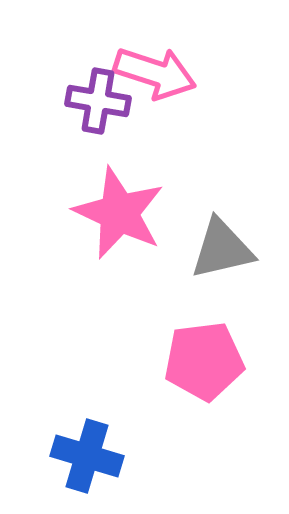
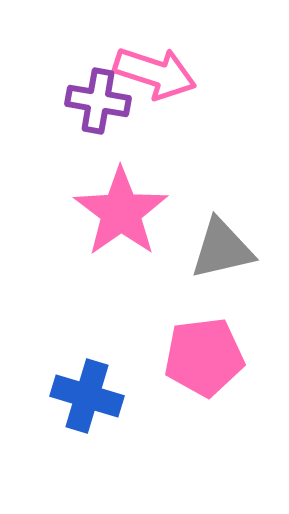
pink star: moved 2 px right, 1 px up; rotated 12 degrees clockwise
pink pentagon: moved 4 px up
blue cross: moved 60 px up
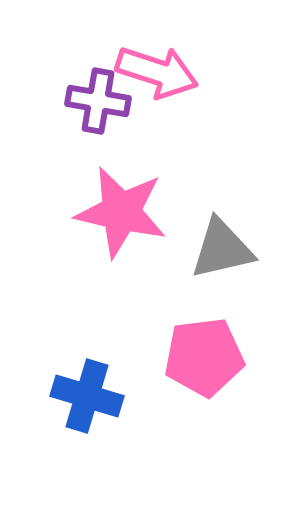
pink arrow: moved 2 px right, 1 px up
pink star: rotated 24 degrees counterclockwise
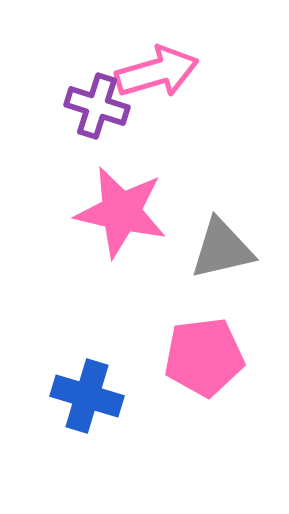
pink arrow: rotated 34 degrees counterclockwise
purple cross: moved 1 px left, 5 px down; rotated 8 degrees clockwise
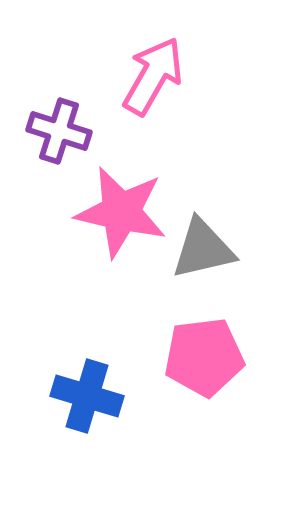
pink arrow: moved 4 px left, 4 px down; rotated 44 degrees counterclockwise
purple cross: moved 38 px left, 25 px down
gray triangle: moved 19 px left
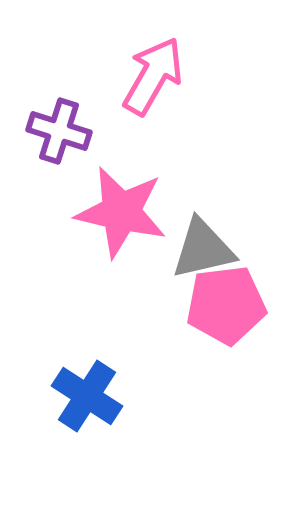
pink pentagon: moved 22 px right, 52 px up
blue cross: rotated 16 degrees clockwise
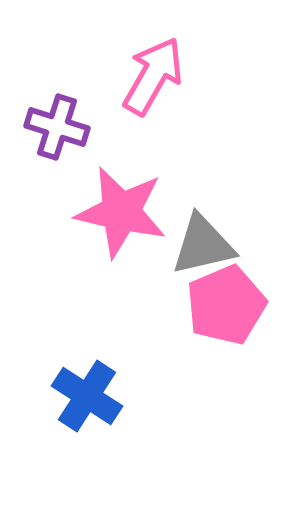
purple cross: moved 2 px left, 4 px up
gray triangle: moved 4 px up
pink pentagon: rotated 16 degrees counterclockwise
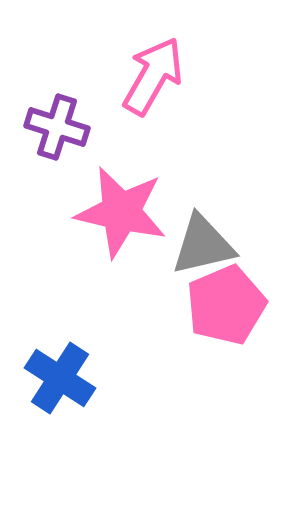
blue cross: moved 27 px left, 18 px up
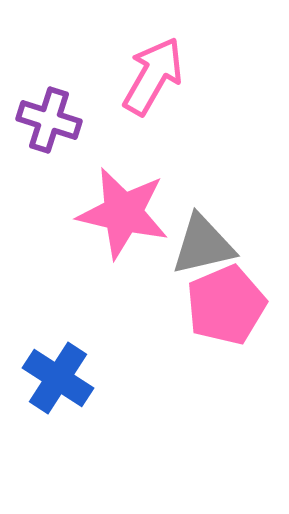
purple cross: moved 8 px left, 7 px up
pink star: moved 2 px right, 1 px down
blue cross: moved 2 px left
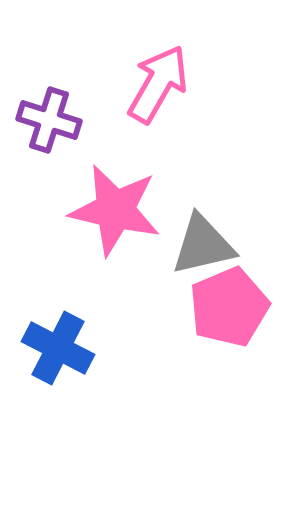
pink arrow: moved 5 px right, 8 px down
pink star: moved 8 px left, 3 px up
pink pentagon: moved 3 px right, 2 px down
blue cross: moved 30 px up; rotated 6 degrees counterclockwise
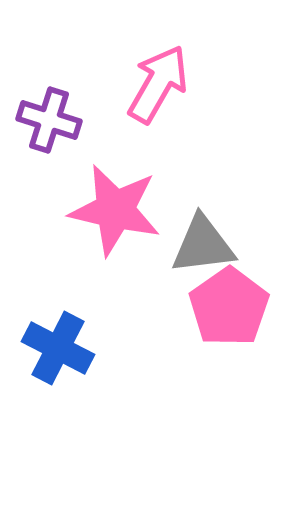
gray triangle: rotated 6 degrees clockwise
pink pentagon: rotated 12 degrees counterclockwise
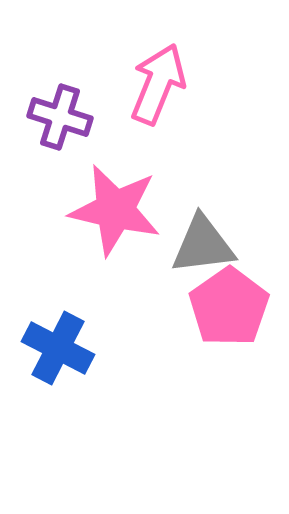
pink arrow: rotated 8 degrees counterclockwise
purple cross: moved 11 px right, 3 px up
